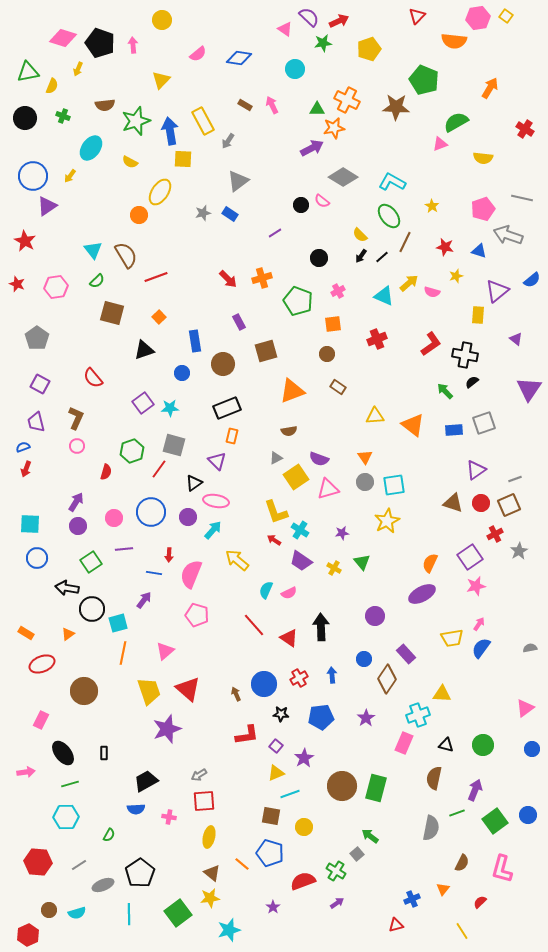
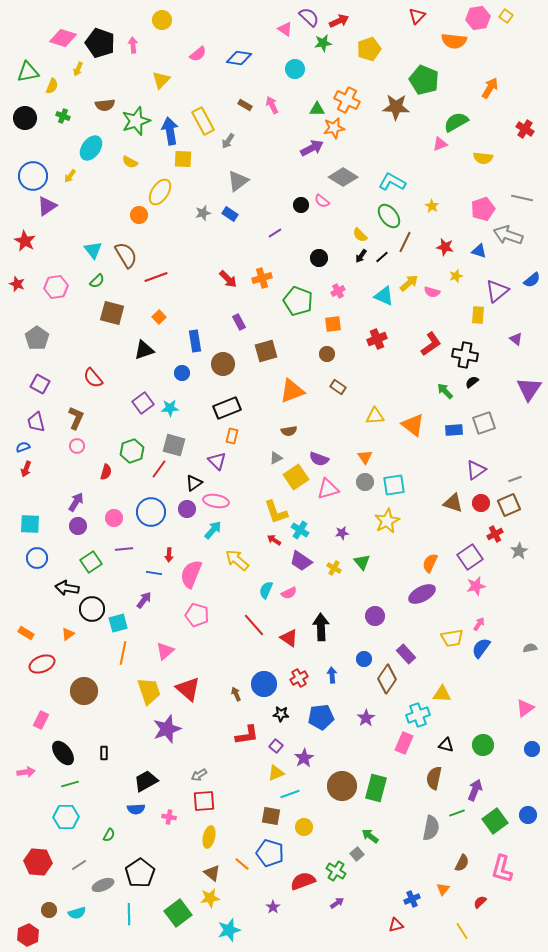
purple circle at (188, 517): moved 1 px left, 8 px up
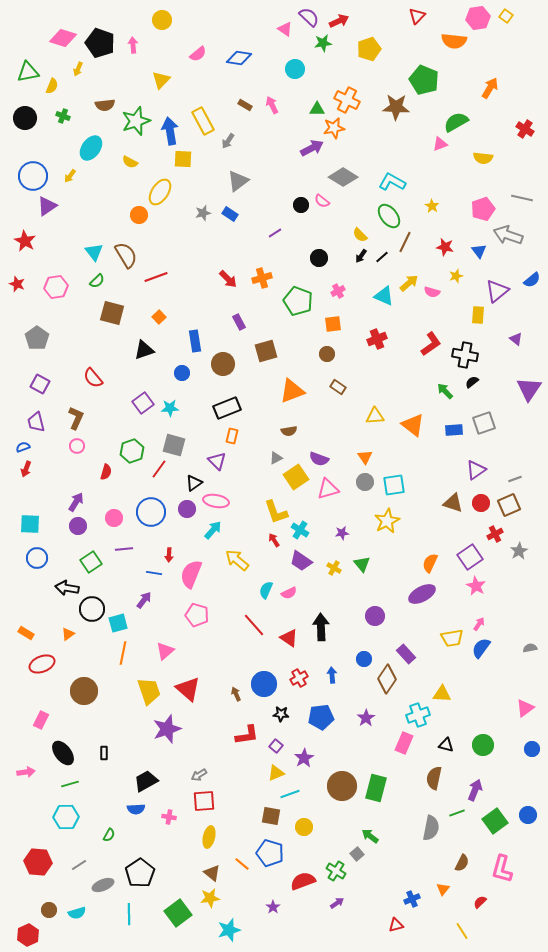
cyan triangle at (93, 250): moved 1 px right, 2 px down
blue triangle at (479, 251): rotated 35 degrees clockwise
red arrow at (274, 540): rotated 24 degrees clockwise
green triangle at (362, 562): moved 2 px down
pink star at (476, 586): rotated 30 degrees counterclockwise
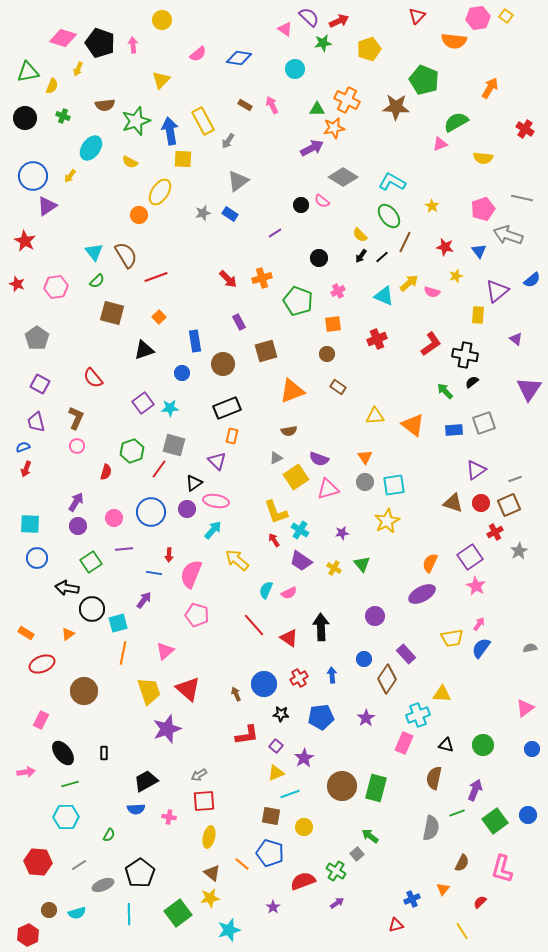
red cross at (495, 534): moved 2 px up
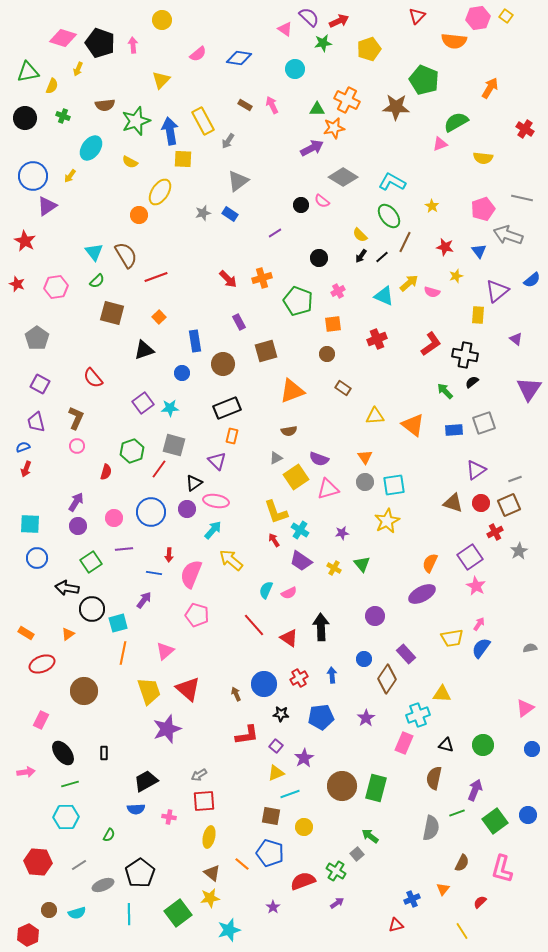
brown rectangle at (338, 387): moved 5 px right, 1 px down
yellow arrow at (237, 560): moved 6 px left
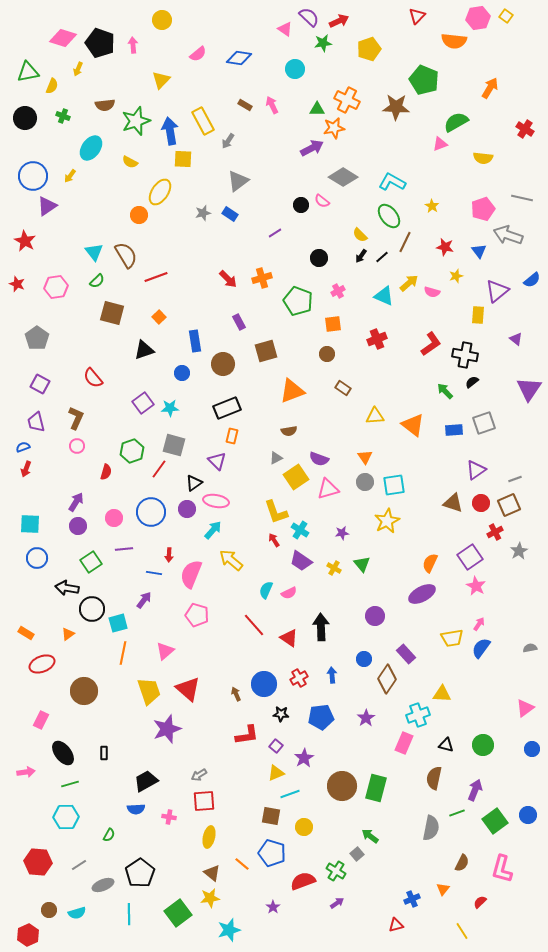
blue pentagon at (270, 853): moved 2 px right
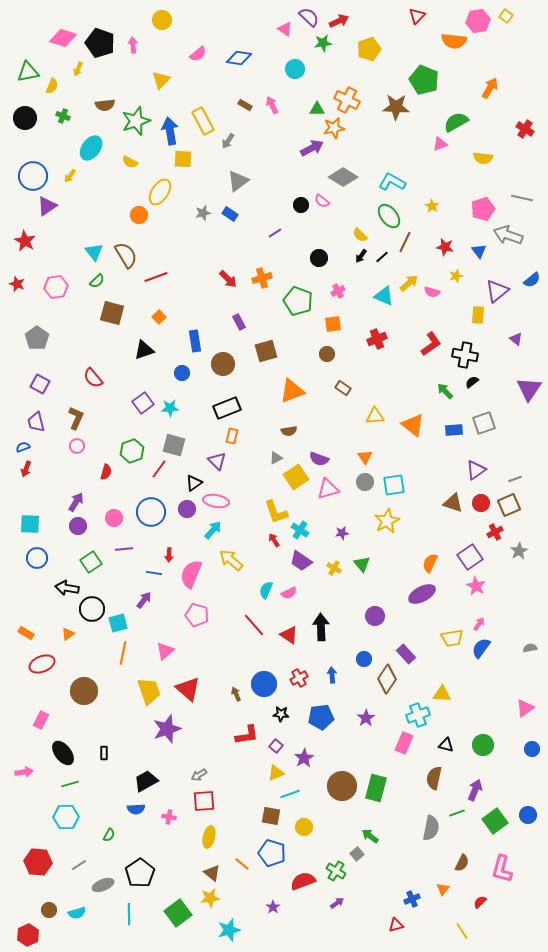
pink hexagon at (478, 18): moved 3 px down
red triangle at (289, 638): moved 3 px up
pink arrow at (26, 772): moved 2 px left
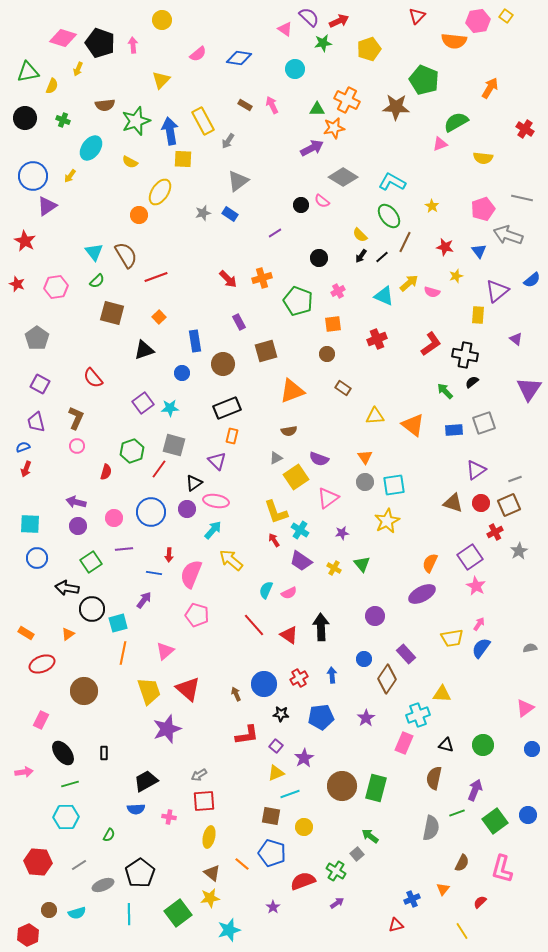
green cross at (63, 116): moved 4 px down
pink triangle at (328, 489): moved 9 px down; rotated 20 degrees counterclockwise
purple arrow at (76, 502): rotated 108 degrees counterclockwise
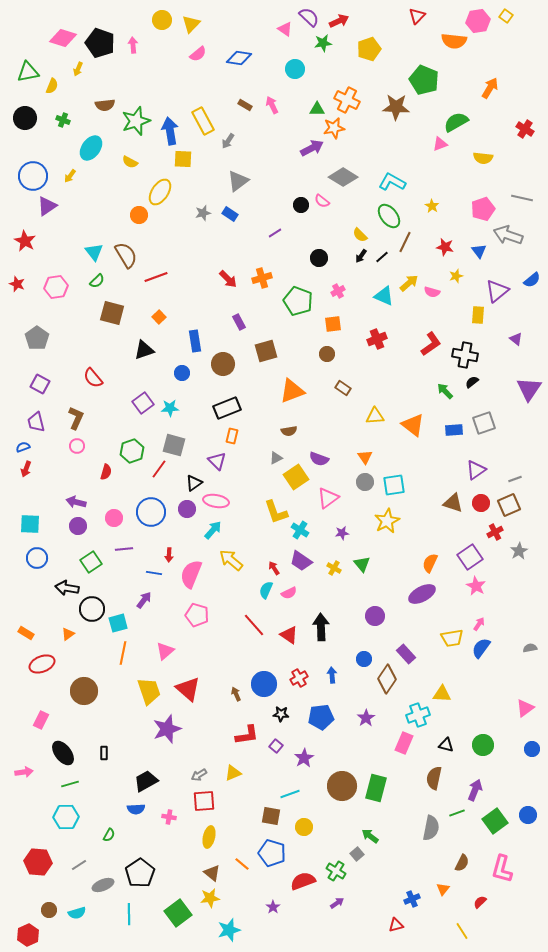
yellow triangle at (161, 80): moved 30 px right, 56 px up
red arrow at (274, 540): moved 28 px down
yellow triangle at (276, 773): moved 43 px left
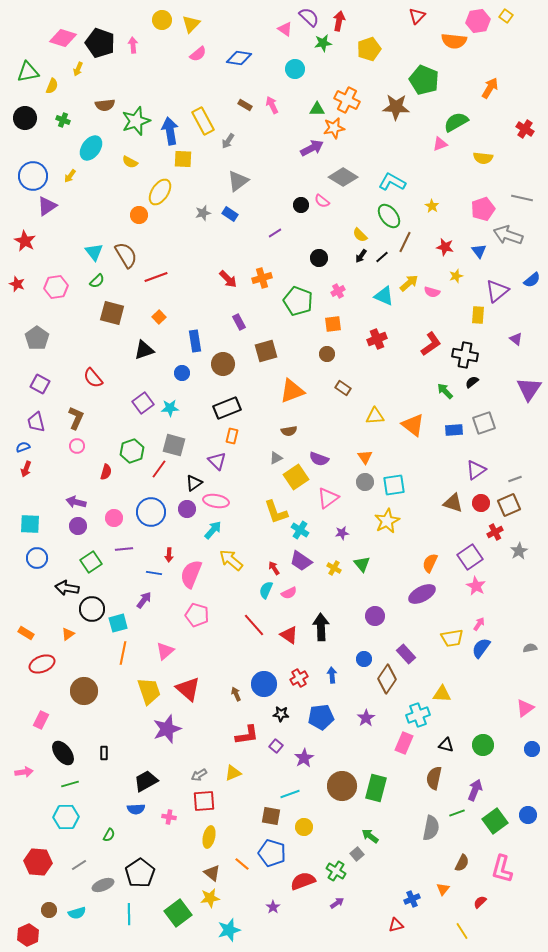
red arrow at (339, 21): rotated 54 degrees counterclockwise
